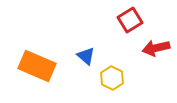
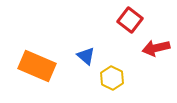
red square: rotated 20 degrees counterclockwise
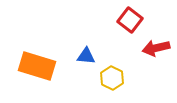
blue triangle: rotated 36 degrees counterclockwise
orange rectangle: rotated 6 degrees counterclockwise
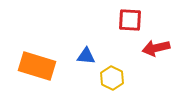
red square: rotated 35 degrees counterclockwise
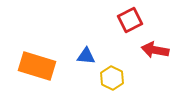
red square: rotated 30 degrees counterclockwise
red arrow: moved 1 px left, 2 px down; rotated 24 degrees clockwise
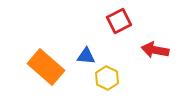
red square: moved 11 px left, 1 px down
orange rectangle: moved 9 px right, 1 px down; rotated 24 degrees clockwise
yellow hexagon: moved 5 px left
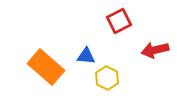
red arrow: rotated 24 degrees counterclockwise
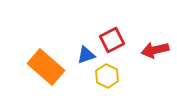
red square: moved 7 px left, 19 px down
blue triangle: moved 1 px up; rotated 24 degrees counterclockwise
yellow hexagon: moved 2 px up
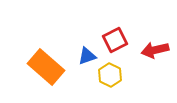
red square: moved 3 px right
blue triangle: moved 1 px right, 1 px down
yellow hexagon: moved 3 px right, 1 px up
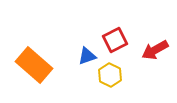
red arrow: rotated 16 degrees counterclockwise
orange rectangle: moved 12 px left, 2 px up
